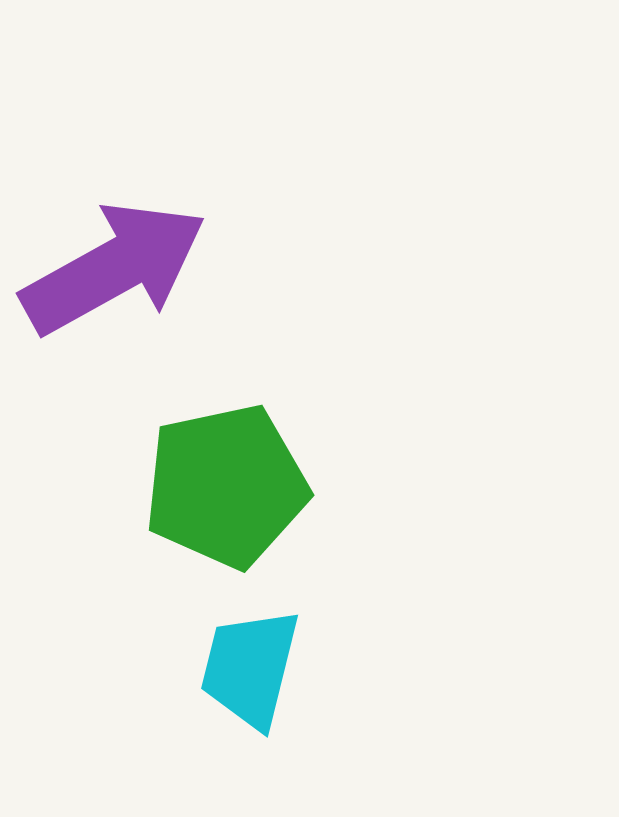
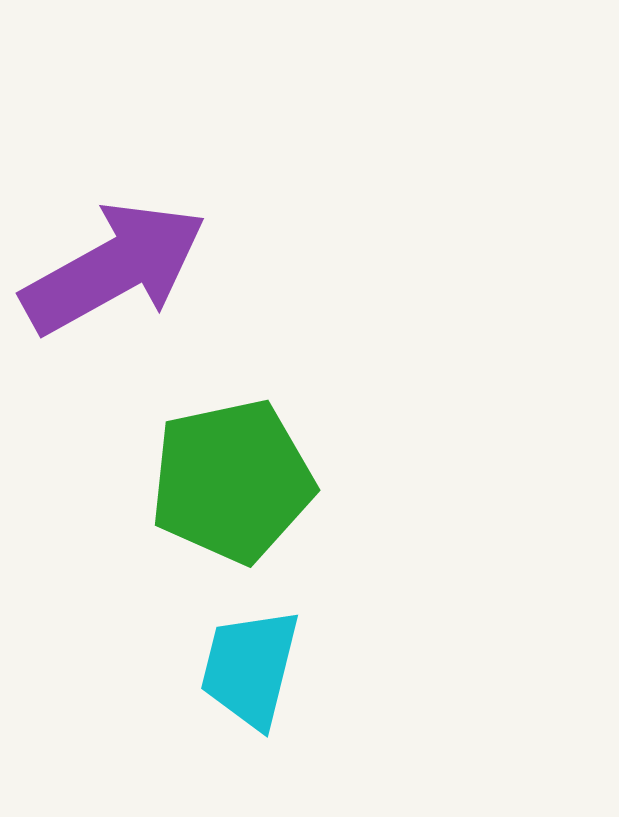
green pentagon: moved 6 px right, 5 px up
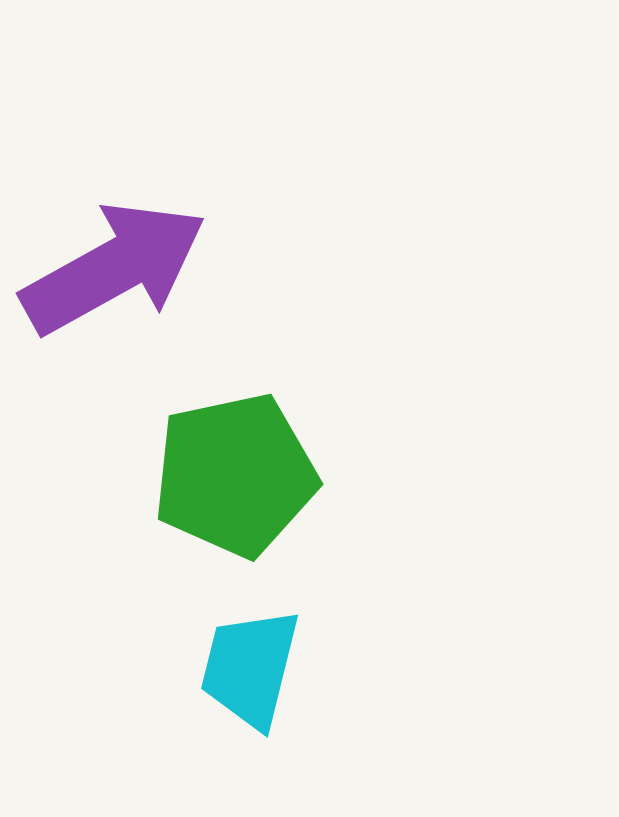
green pentagon: moved 3 px right, 6 px up
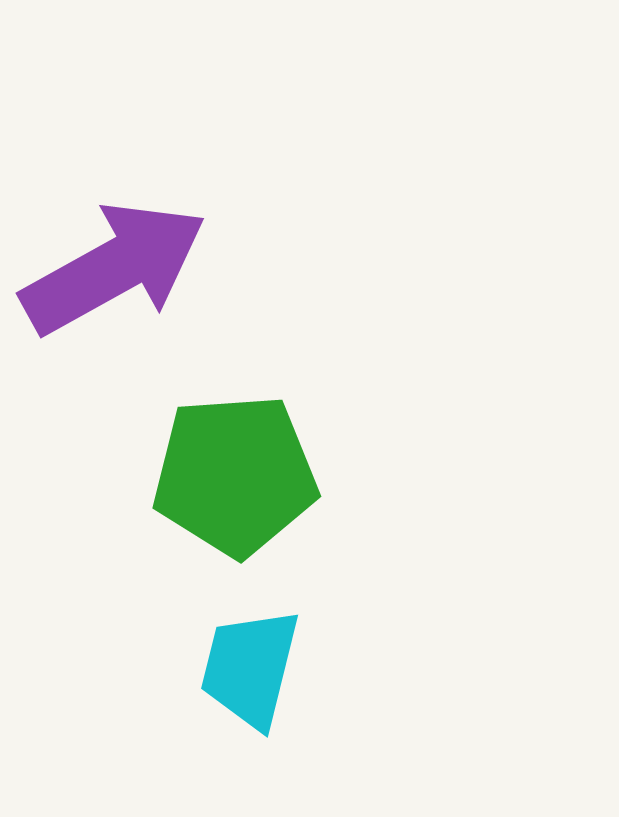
green pentagon: rotated 8 degrees clockwise
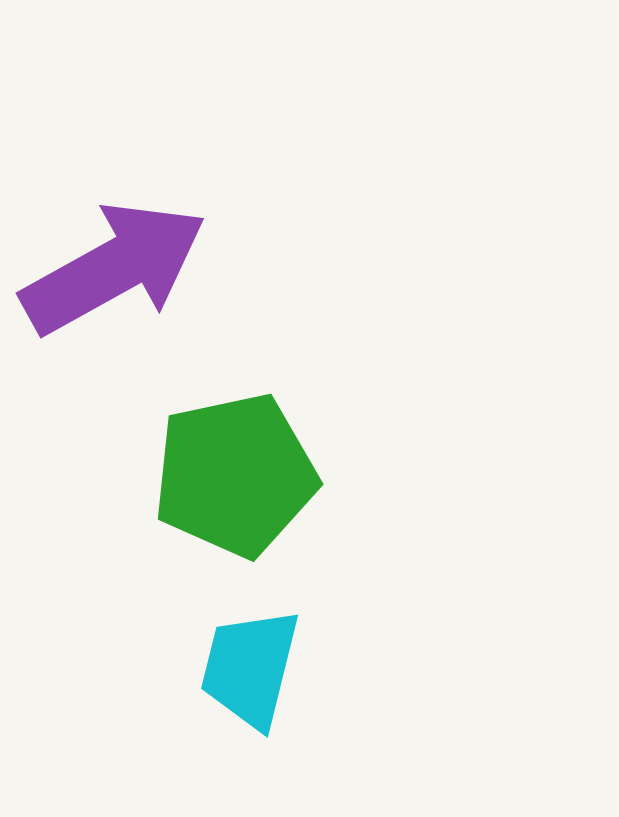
green pentagon: rotated 8 degrees counterclockwise
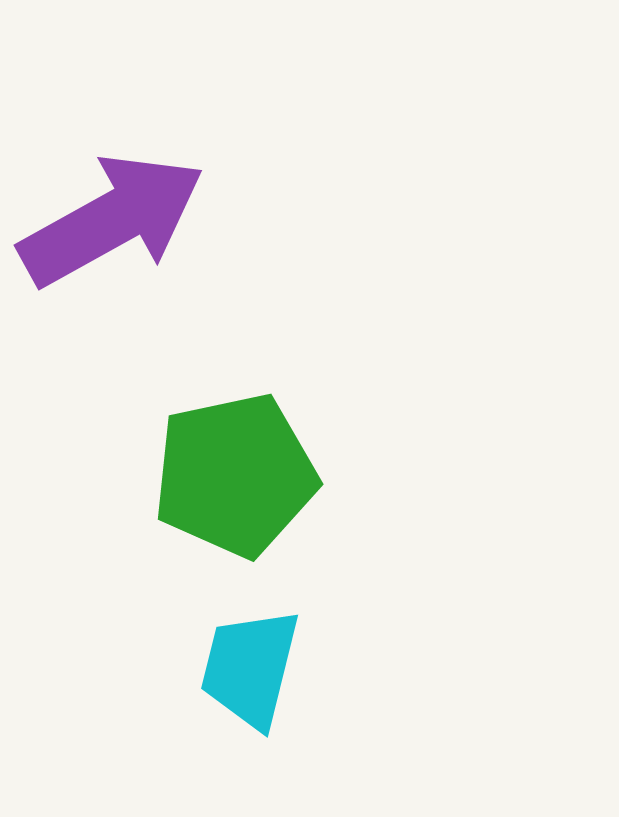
purple arrow: moved 2 px left, 48 px up
